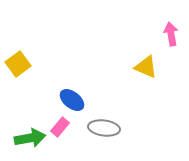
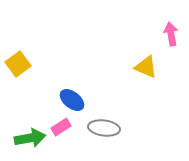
pink rectangle: moved 1 px right; rotated 18 degrees clockwise
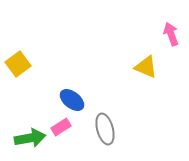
pink arrow: rotated 10 degrees counterclockwise
gray ellipse: moved 1 px right, 1 px down; rotated 68 degrees clockwise
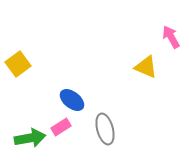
pink arrow: moved 3 px down; rotated 10 degrees counterclockwise
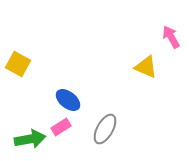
yellow square: rotated 25 degrees counterclockwise
blue ellipse: moved 4 px left
gray ellipse: rotated 44 degrees clockwise
green arrow: moved 1 px down
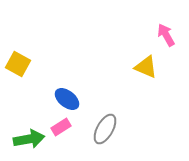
pink arrow: moved 5 px left, 2 px up
blue ellipse: moved 1 px left, 1 px up
green arrow: moved 1 px left
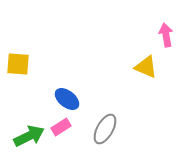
pink arrow: rotated 20 degrees clockwise
yellow square: rotated 25 degrees counterclockwise
green arrow: moved 3 px up; rotated 16 degrees counterclockwise
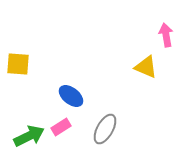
blue ellipse: moved 4 px right, 3 px up
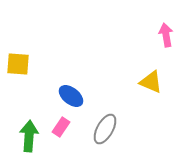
yellow triangle: moved 5 px right, 15 px down
pink rectangle: rotated 24 degrees counterclockwise
green arrow: rotated 60 degrees counterclockwise
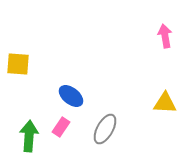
pink arrow: moved 1 px left, 1 px down
yellow triangle: moved 14 px right, 21 px down; rotated 20 degrees counterclockwise
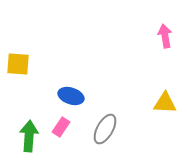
blue ellipse: rotated 20 degrees counterclockwise
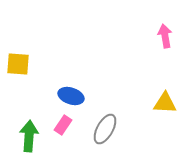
pink rectangle: moved 2 px right, 2 px up
